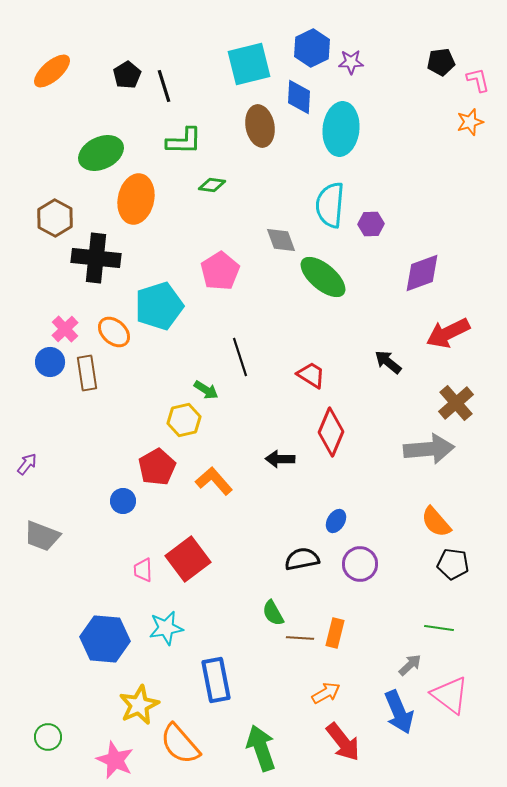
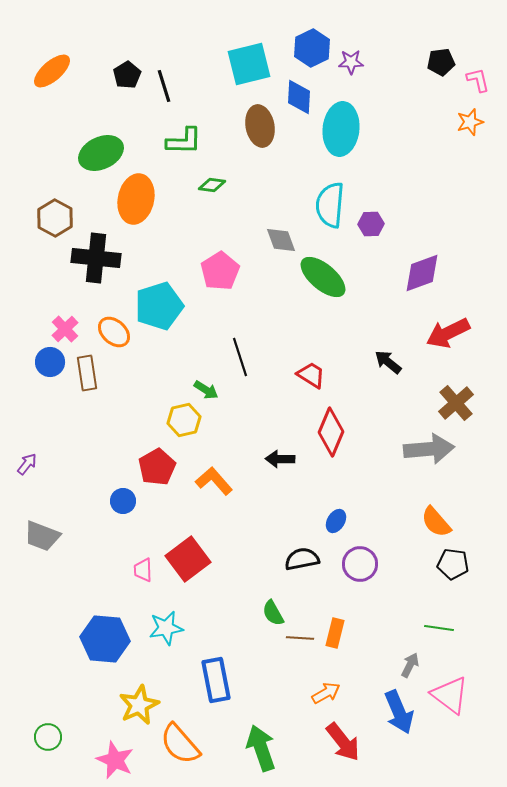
gray arrow at (410, 665): rotated 20 degrees counterclockwise
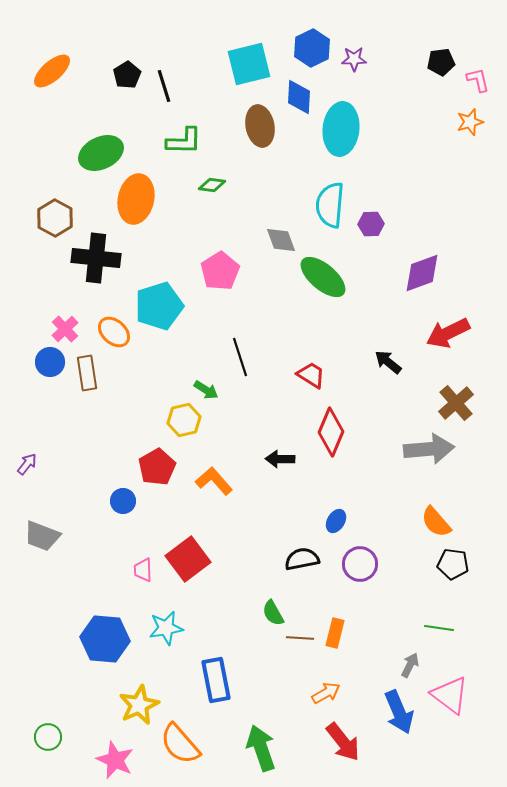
purple star at (351, 62): moved 3 px right, 3 px up
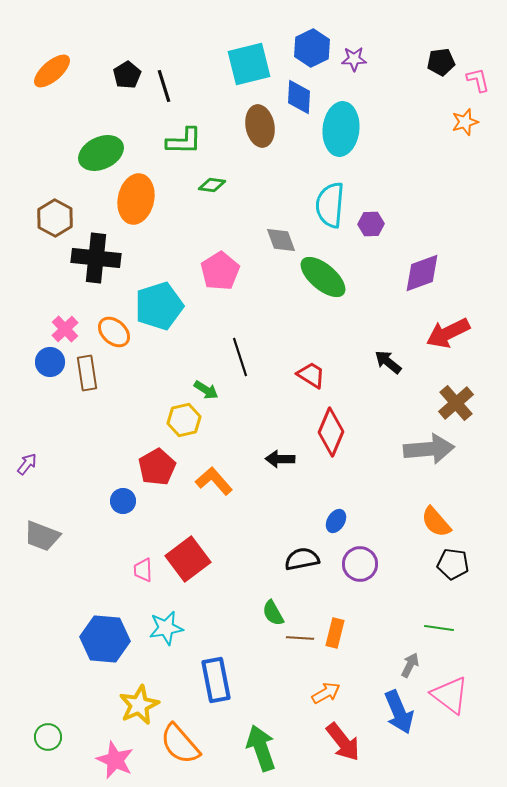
orange star at (470, 122): moved 5 px left
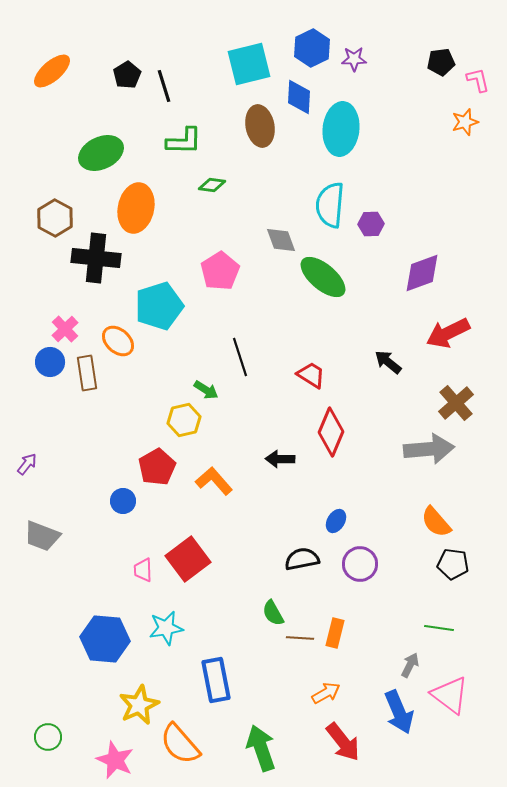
orange ellipse at (136, 199): moved 9 px down
orange ellipse at (114, 332): moved 4 px right, 9 px down
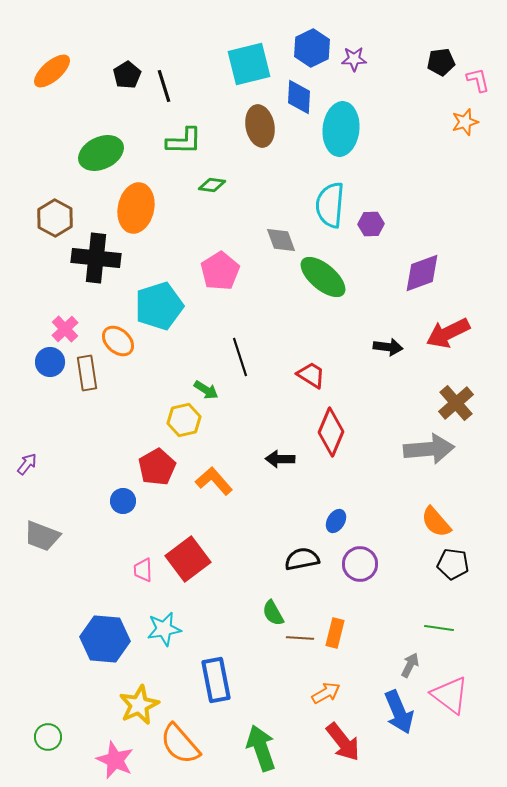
black arrow at (388, 362): moved 15 px up; rotated 148 degrees clockwise
cyan star at (166, 628): moved 2 px left, 1 px down
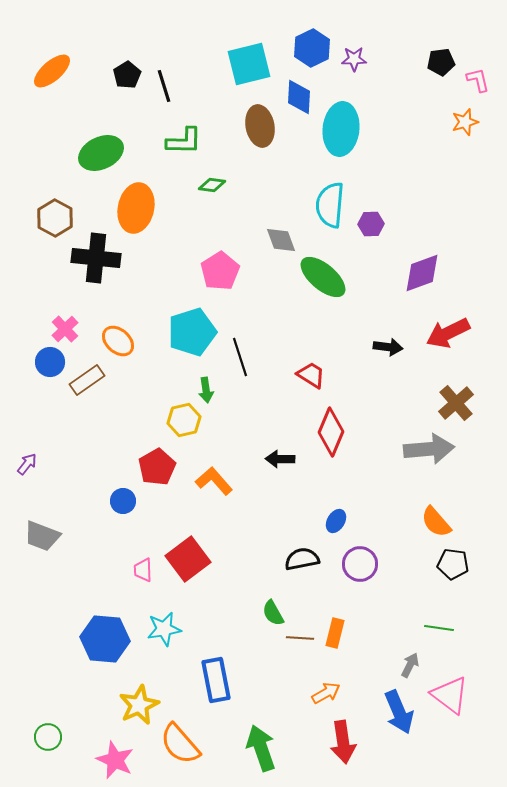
cyan pentagon at (159, 306): moved 33 px right, 26 px down
brown rectangle at (87, 373): moved 7 px down; rotated 64 degrees clockwise
green arrow at (206, 390): rotated 50 degrees clockwise
red arrow at (343, 742): rotated 30 degrees clockwise
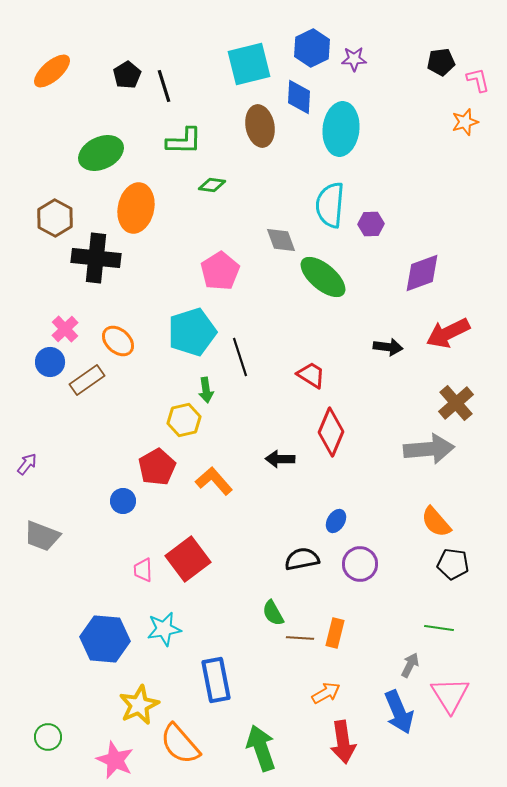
pink triangle at (450, 695): rotated 21 degrees clockwise
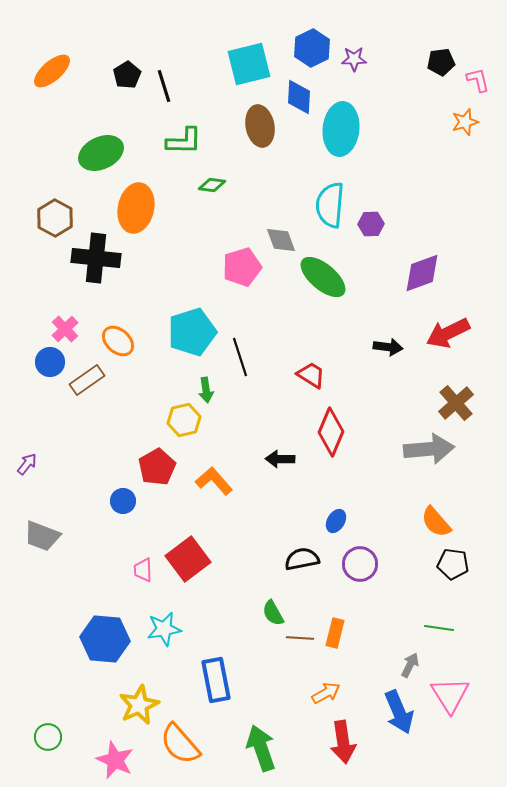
pink pentagon at (220, 271): moved 22 px right, 4 px up; rotated 15 degrees clockwise
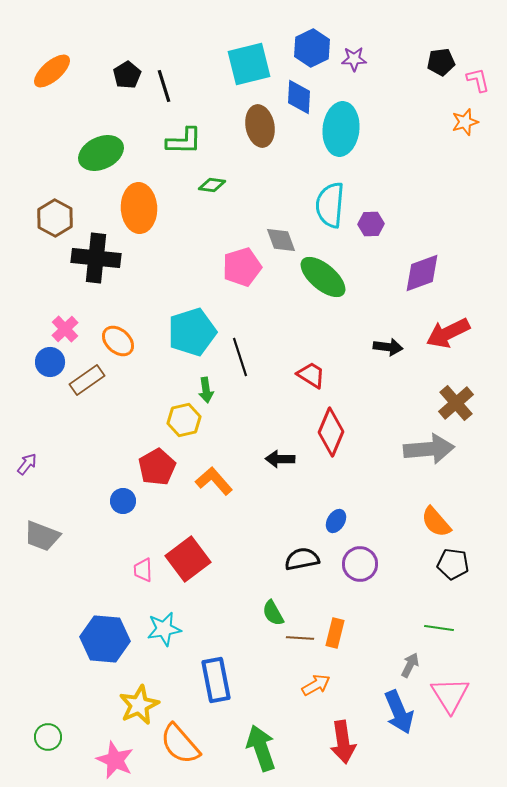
orange ellipse at (136, 208): moved 3 px right; rotated 15 degrees counterclockwise
orange arrow at (326, 693): moved 10 px left, 8 px up
